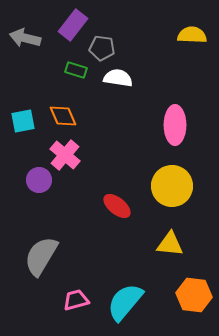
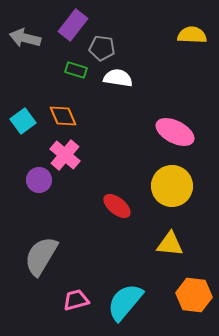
cyan square: rotated 25 degrees counterclockwise
pink ellipse: moved 7 px down; rotated 63 degrees counterclockwise
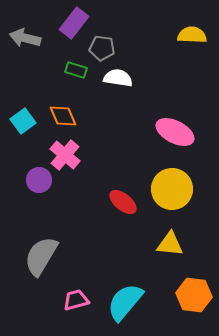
purple rectangle: moved 1 px right, 2 px up
yellow circle: moved 3 px down
red ellipse: moved 6 px right, 4 px up
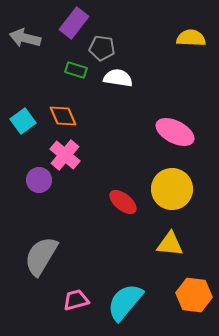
yellow semicircle: moved 1 px left, 3 px down
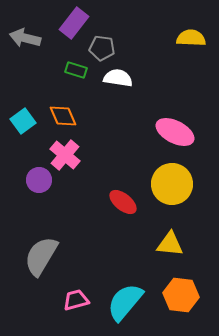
yellow circle: moved 5 px up
orange hexagon: moved 13 px left
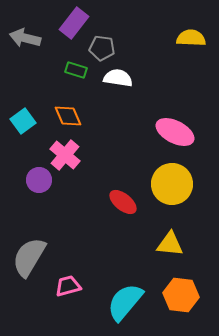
orange diamond: moved 5 px right
gray semicircle: moved 12 px left, 1 px down
pink trapezoid: moved 8 px left, 14 px up
